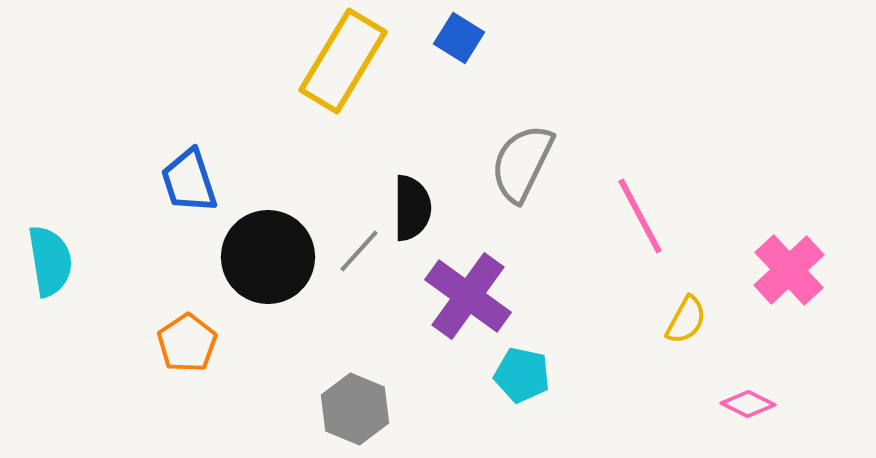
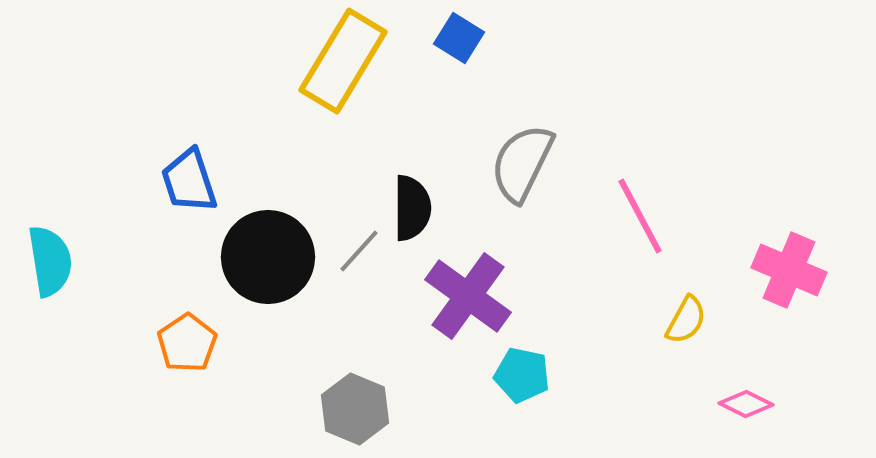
pink cross: rotated 24 degrees counterclockwise
pink diamond: moved 2 px left
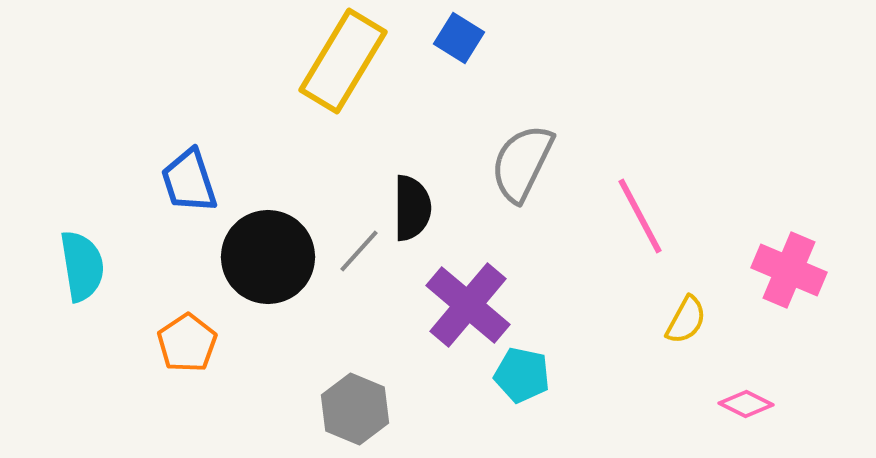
cyan semicircle: moved 32 px right, 5 px down
purple cross: moved 9 px down; rotated 4 degrees clockwise
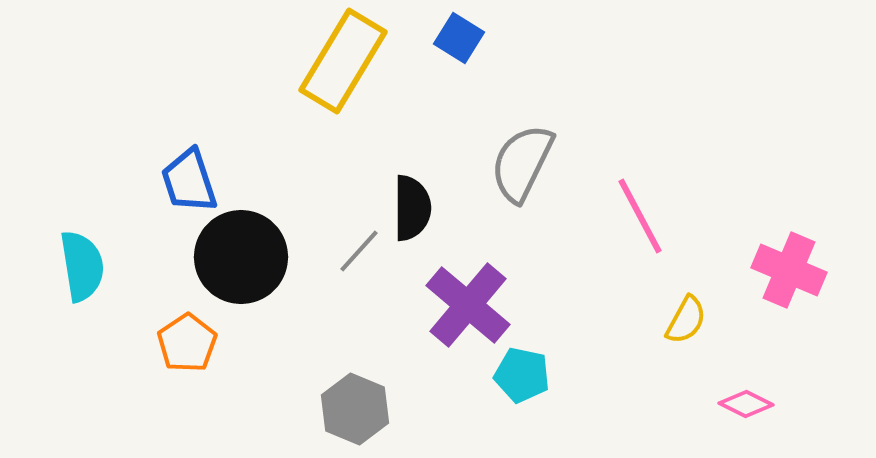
black circle: moved 27 px left
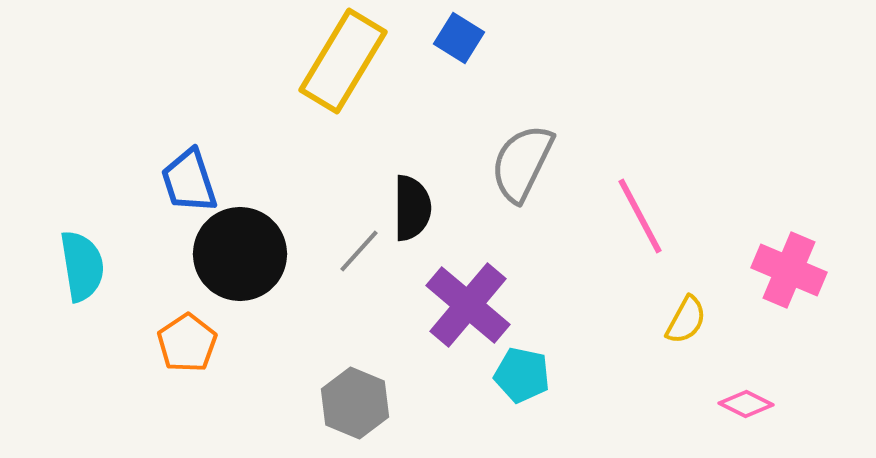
black circle: moved 1 px left, 3 px up
gray hexagon: moved 6 px up
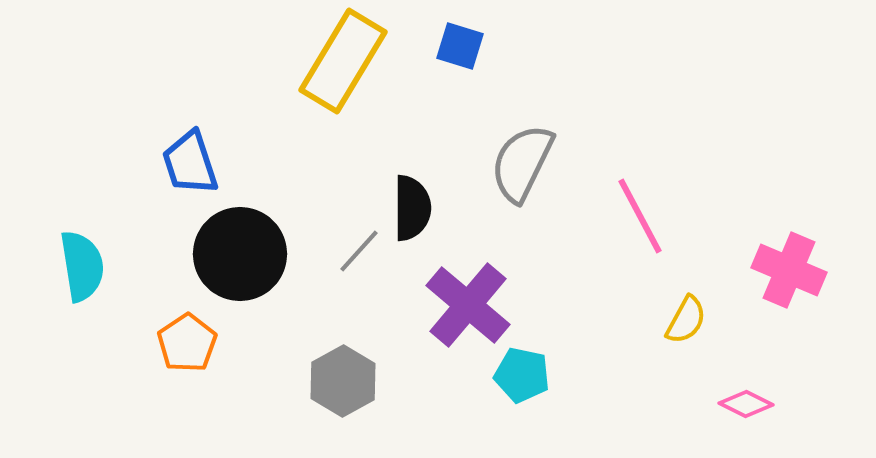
blue square: moved 1 px right, 8 px down; rotated 15 degrees counterclockwise
blue trapezoid: moved 1 px right, 18 px up
gray hexagon: moved 12 px left, 22 px up; rotated 8 degrees clockwise
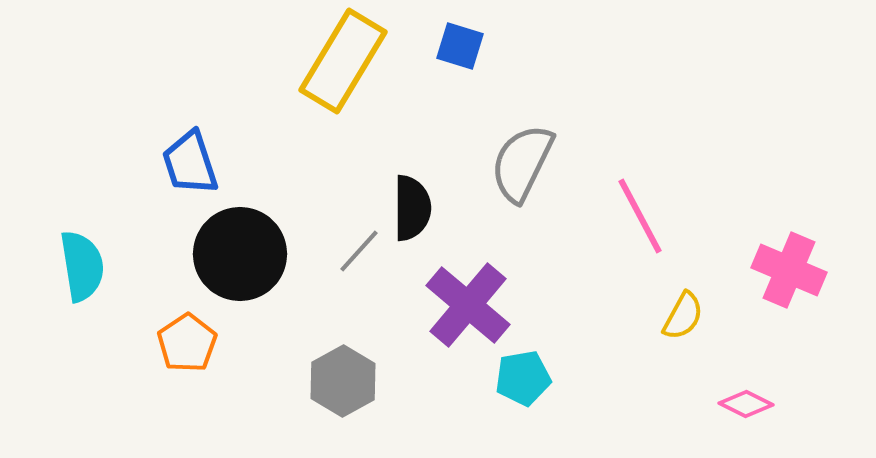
yellow semicircle: moved 3 px left, 4 px up
cyan pentagon: moved 1 px right, 3 px down; rotated 22 degrees counterclockwise
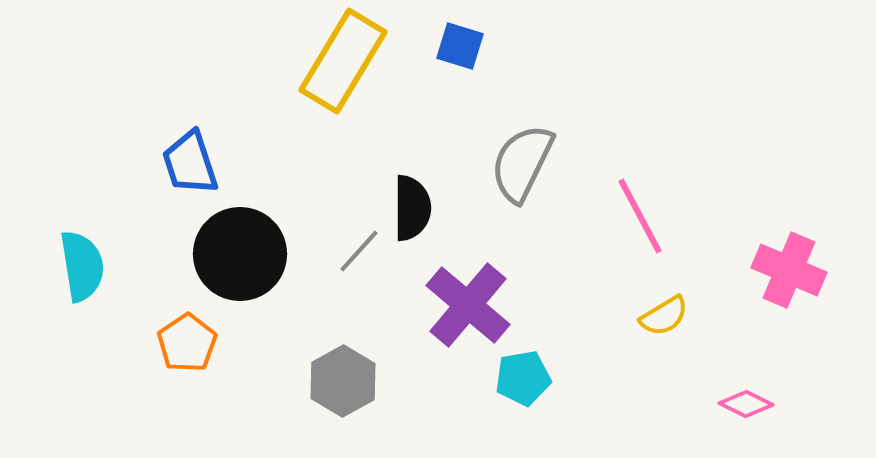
yellow semicircle: moved 19 px left; rotated 30 degrees clockwise
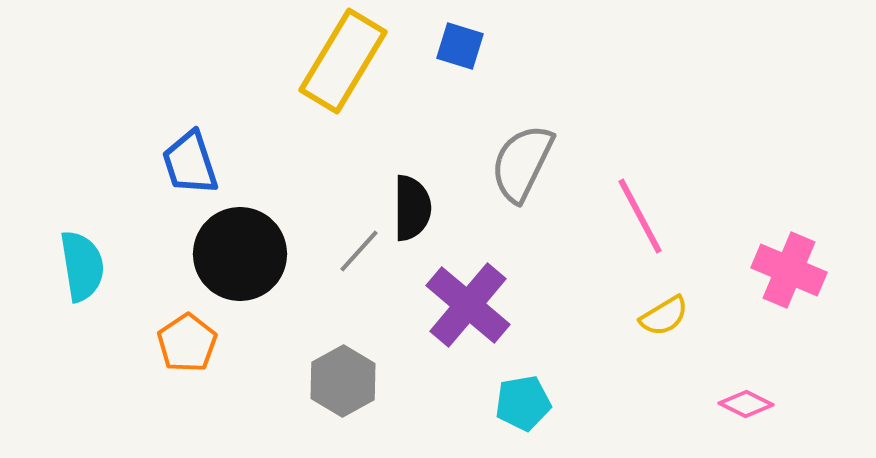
cyan pentagon: moved 25 px down
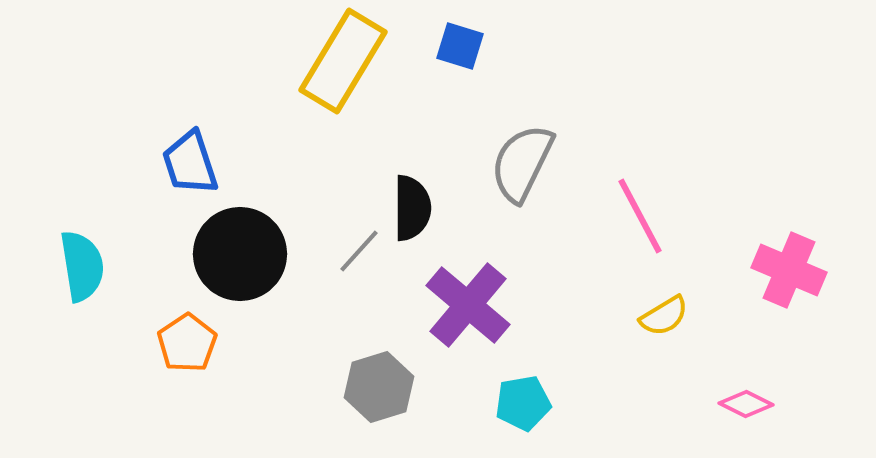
gray hexagon: moved 36 px right, 6 px down; rotated 12 degrees clockwise
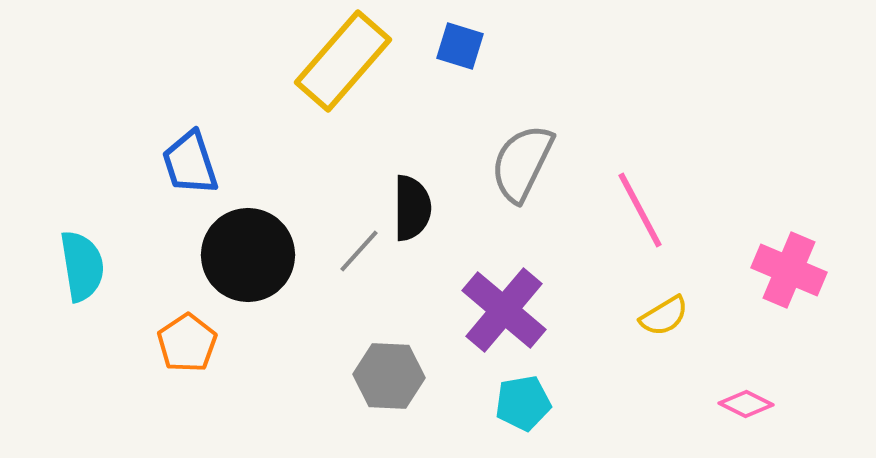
yellow rectangle: rotated 10 degrees clockwise
pink line: moved 6 px up
black circle: moved 8 px right, 1 px down
purple cross: moved 36 px right, 5 px down
gray hexagon: moved 10 px right, 11 px up; rotated 20 degrees clockwise
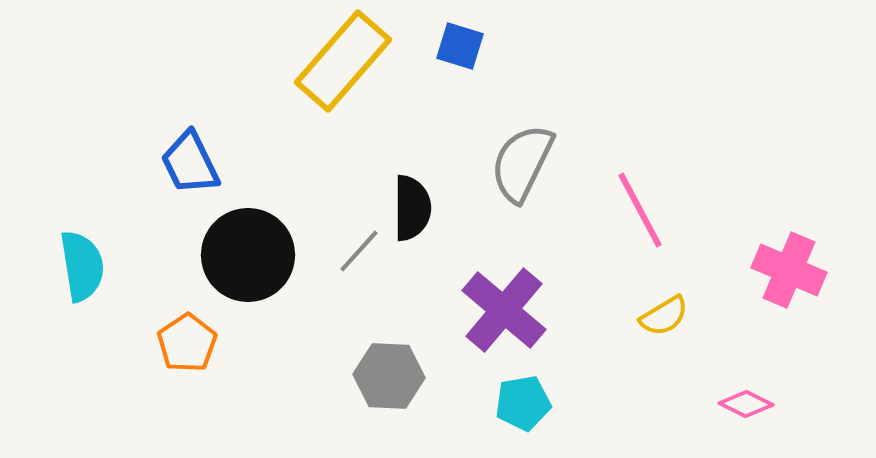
blue trapezoid: rotated 8 degrees counterclockwise
